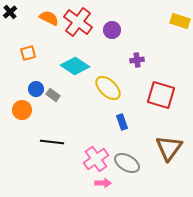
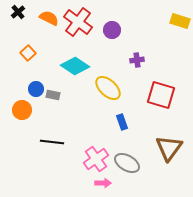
black cross: moved 8 px right
orange square: rotated 28 degrees counterclockwise
gray rectangle: rotated 24 degrees counterclockwise
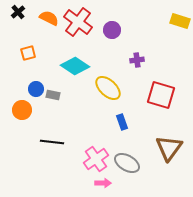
orange square: rotated 28 degrees clockwise
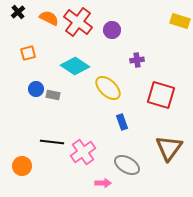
orange circle: moved 56 px down
pink cross: moved 13 px left, 7 px up
gray ellipse: moved 2 px down
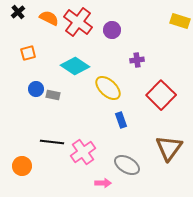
red square: rotated 28 degrees clockwise
blue rectangle: moved 1 px left, 2 px up
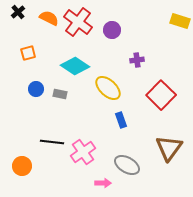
gray rectangle: moved 7 px right, 1 px up
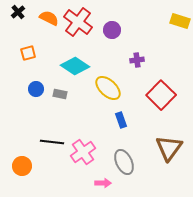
gray ellipse: moved 3 px left, 3 px up; rotated 35 degrees clockwise
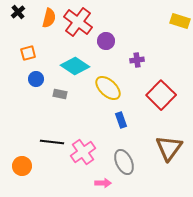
orange semicircle: rotated 78 degrees clockwise
purple circle: moved 6 px left, 11 px down
blue circle: moved 10 px up
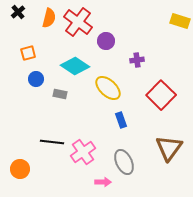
orange circle: moved 2 px left, 3 px down
pink arrow: moved 1 px up
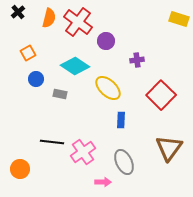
yellow rectangle: moved 1 px left, 2 px up
orange square: rotated 14 degrees counterclockwise
blue rectangle: rotated 21 degrees clockwise
